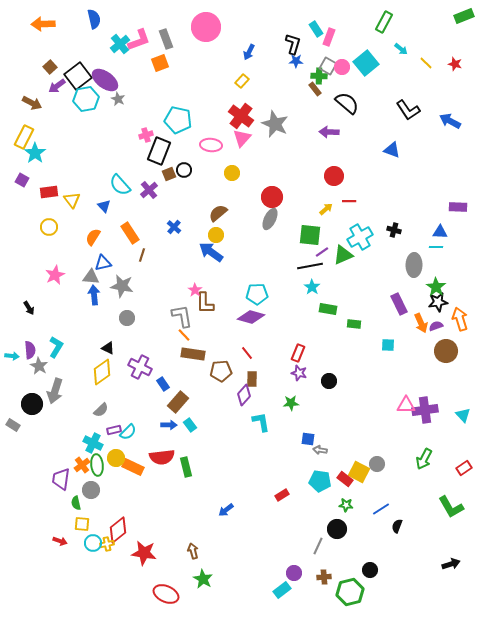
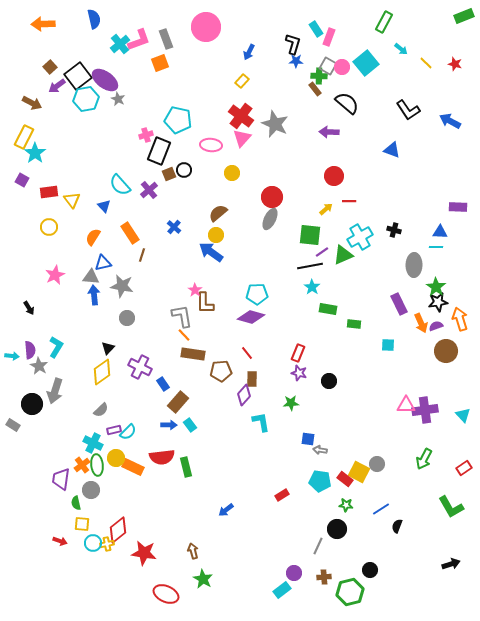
black triangle at (108, 348): rotated 48 degrees clockwise
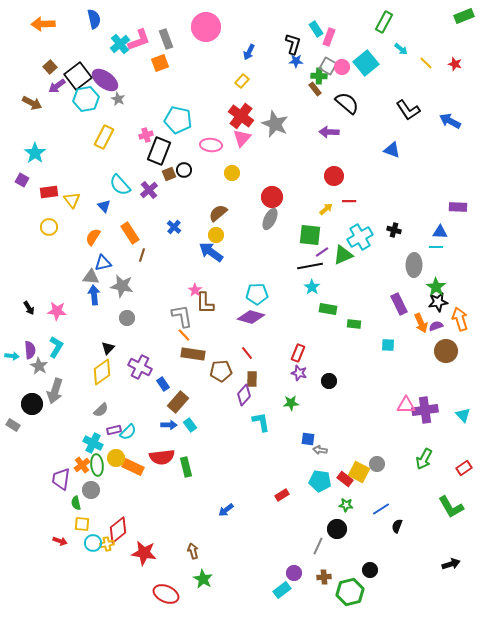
yellow rectangle at (24, 137): moved 80 px right
pink star at (55, 275): moved 2 px right, 36 px down; rotated 30 degrees clockwise
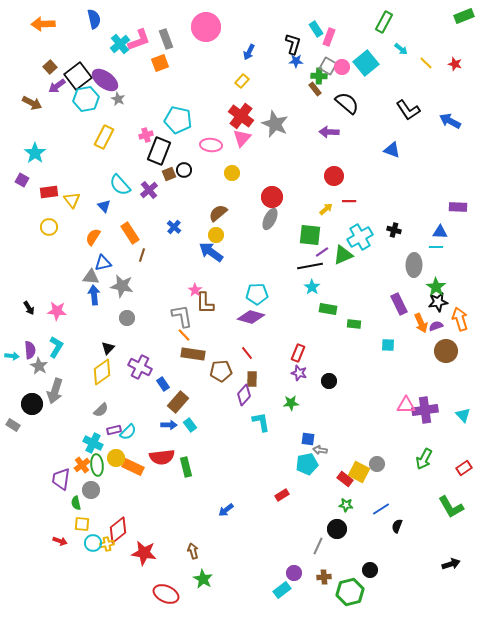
cyan pentagon at (320, 481): moved 13 px left, 17 px up; rotated 20 degrees counterclockwise
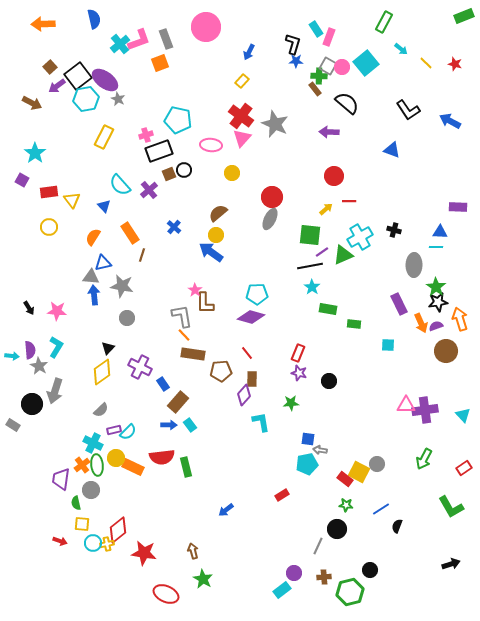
black rectangle at (159, 151): rotated 48 degrees clockwise
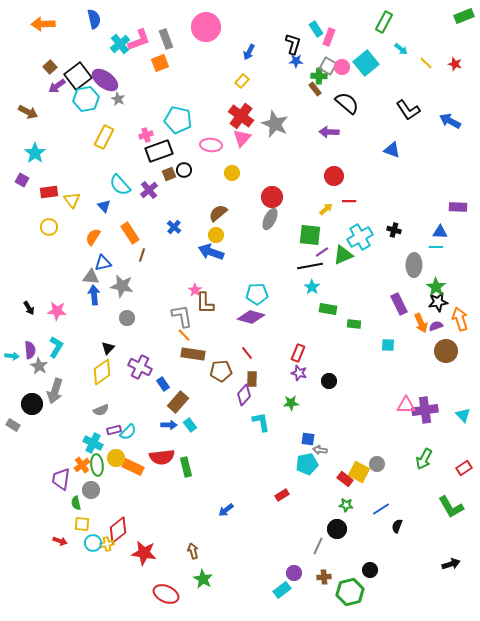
brown arrow at (32, 103): moved 4 px left, 9 px down
blue arrow at (211, 252): rotated 15 degrees counterclockwise
gray semicircle at (101, 410): rotated 21 degrees clockwise
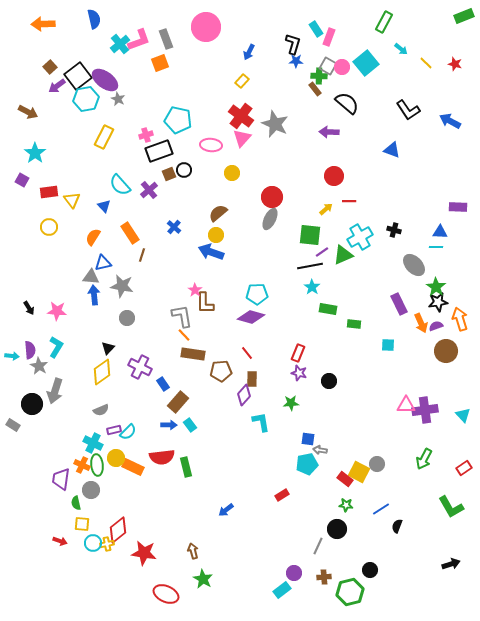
gray ellipse at (414, 265): rotated 45 degrees counterclockwise
orange cross at (82, 465): rotated 28 degrees counterclockwise
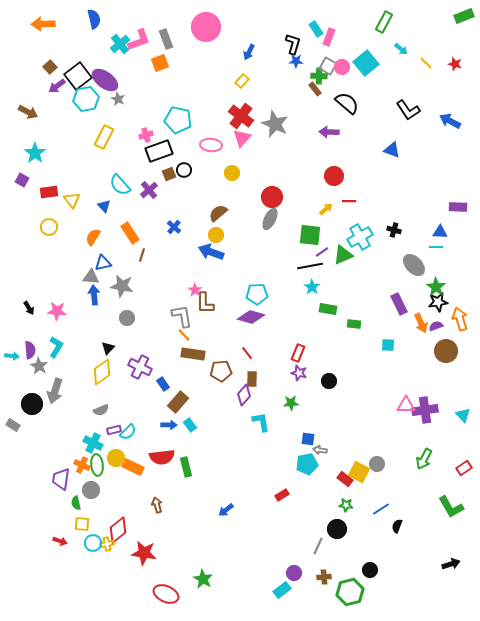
brown arrow at (193, 551): moved 36 px left, 46 px up
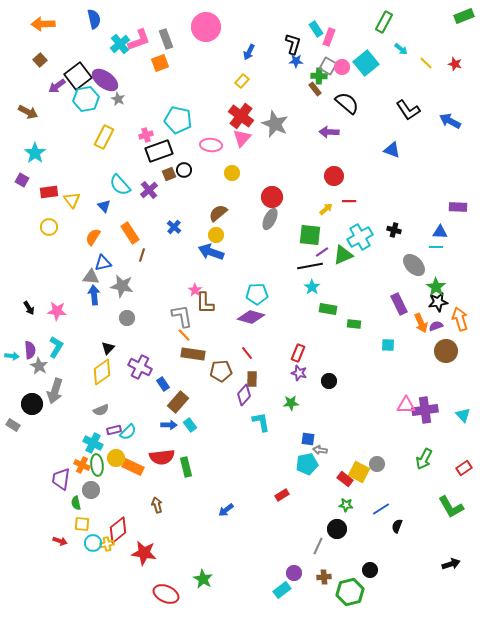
brown square at (50, 67): moved 10 px left, 7 px up
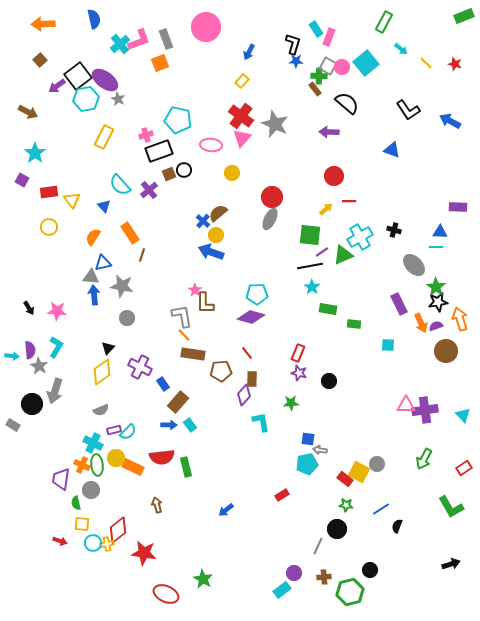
blue cross at (174, 227): moved 29 px right, 6 px up
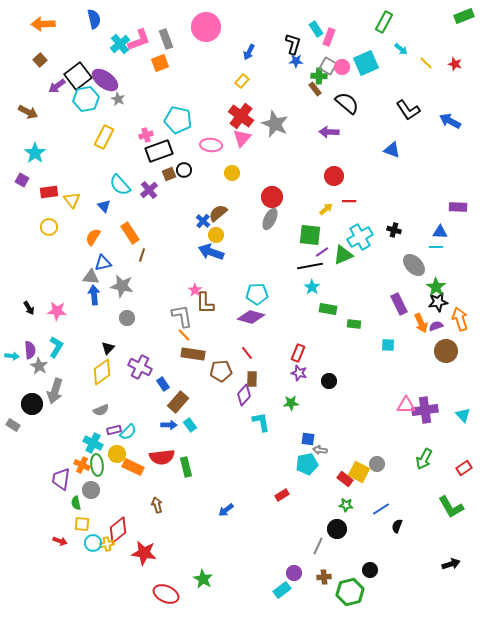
cyan square at (366, 63): rotated 15 degrees clockwise
yellow circle at (116, 458): moved 1 px right, 4 px up
